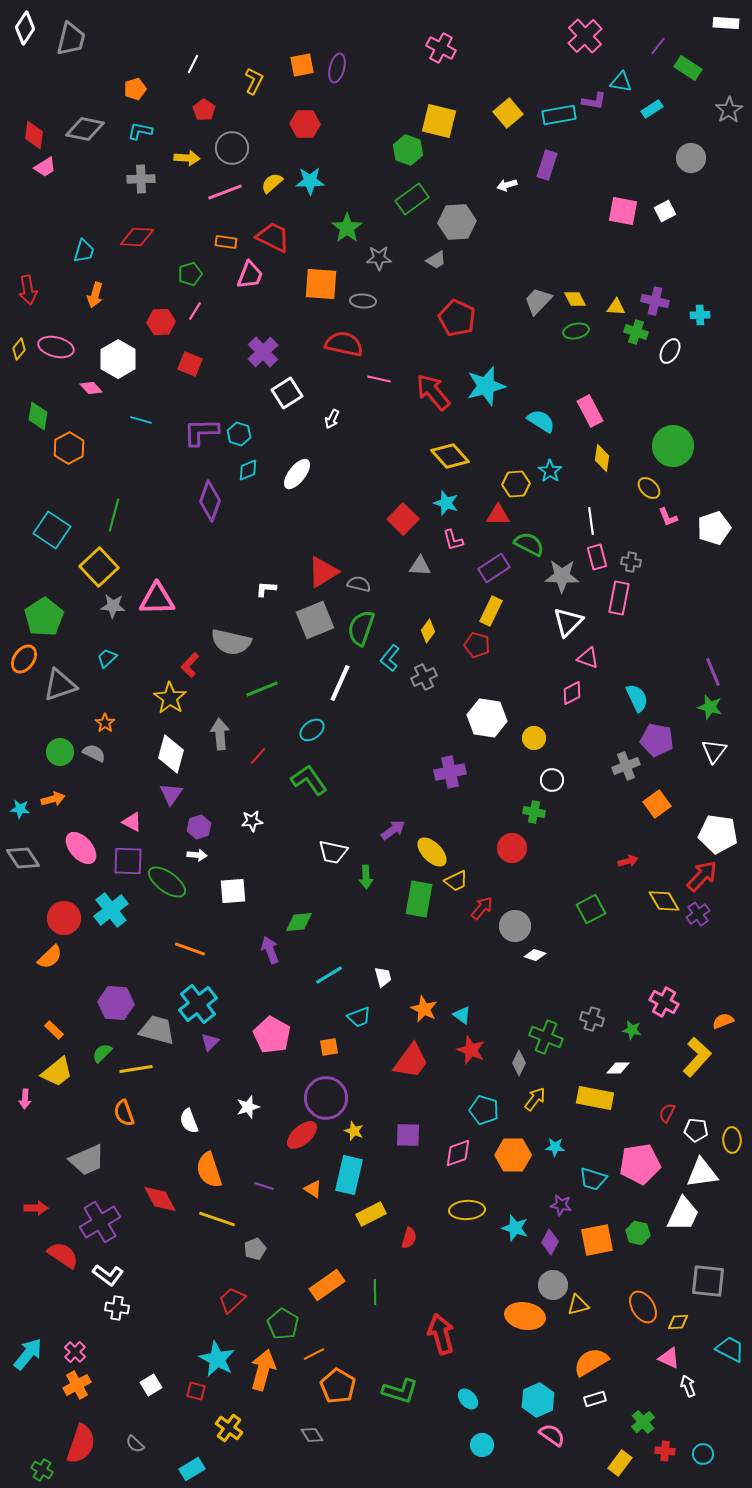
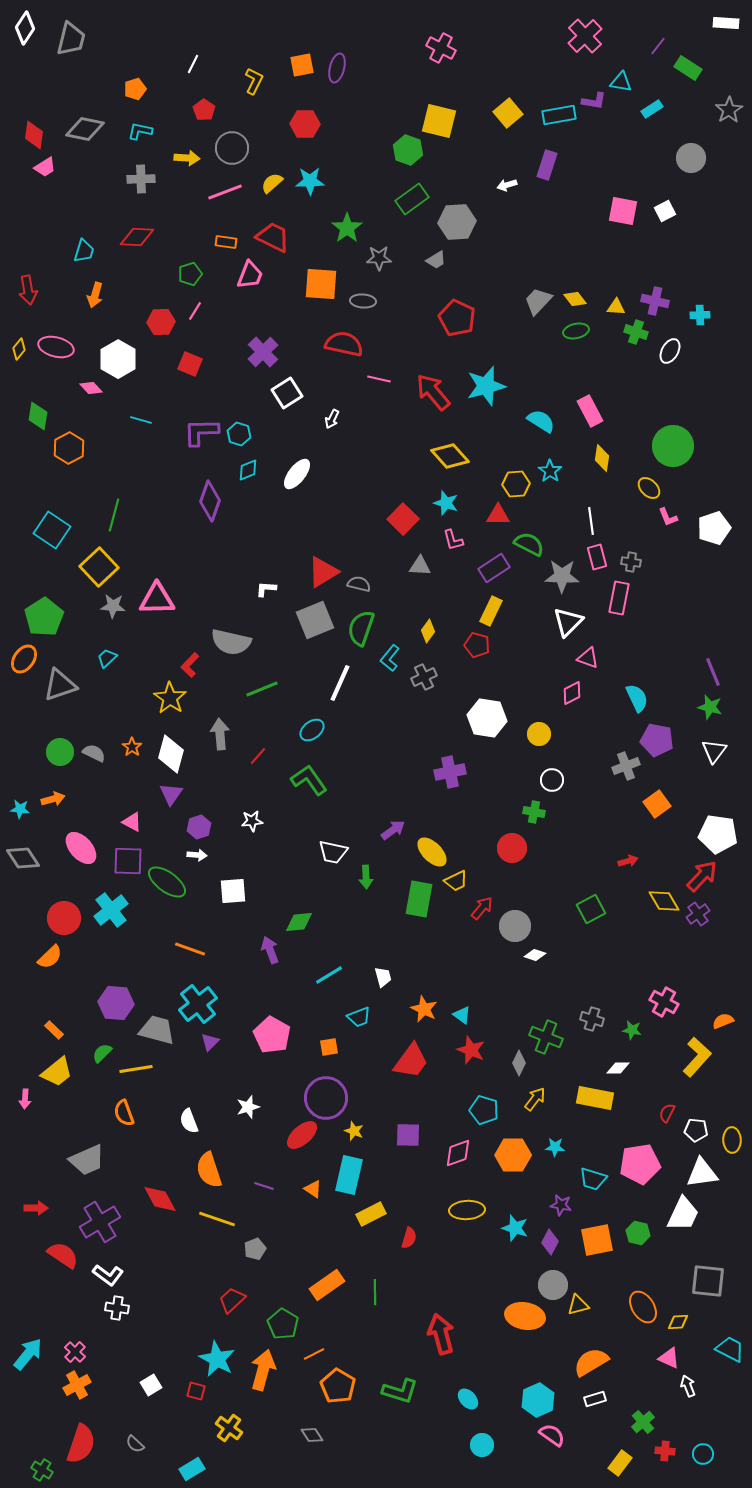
yellow diamond at (575, 299): rotated 10 degrees counterclockwise
orange star at (105, 723): moved 27 px right, 24 px down
yellow circle at (534, 738): moved 5 px right, 4 px up
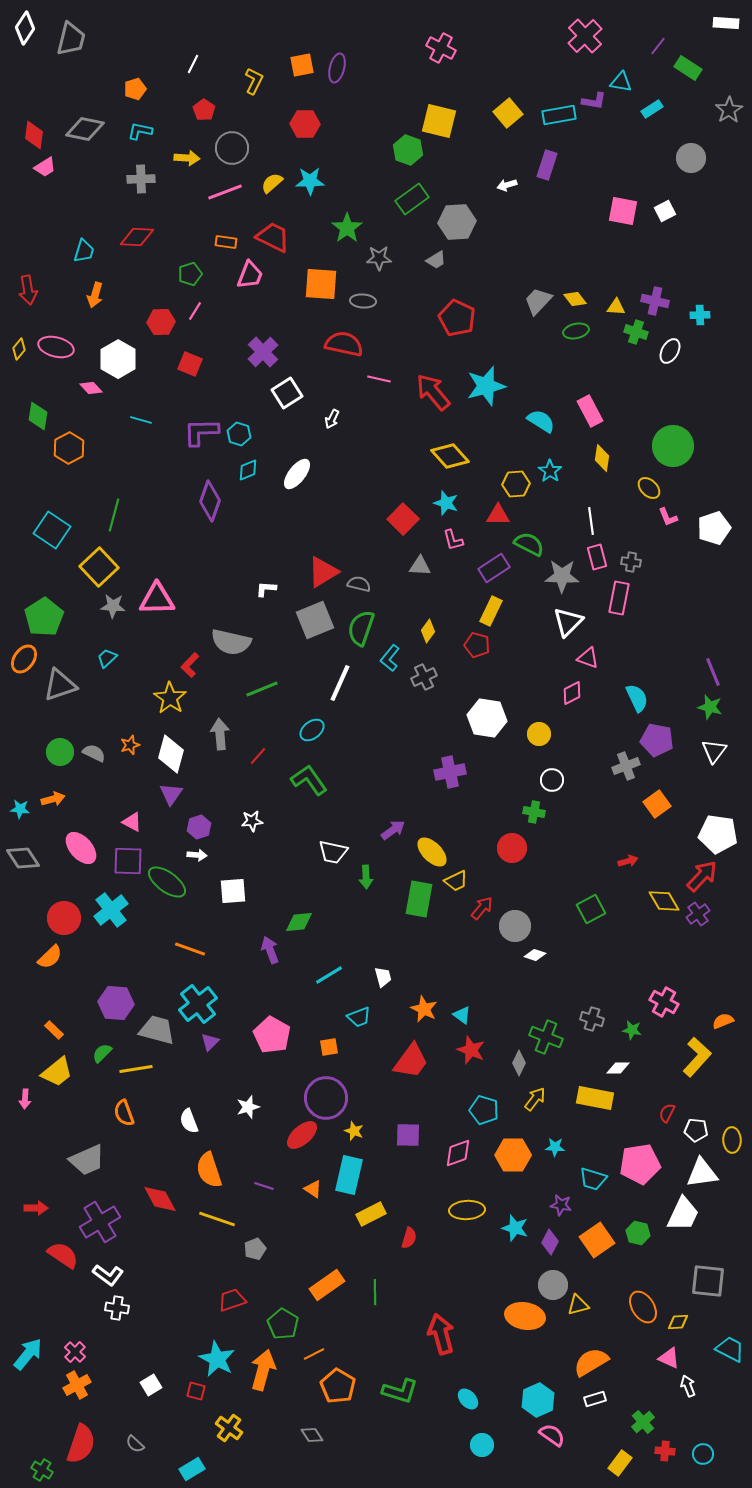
orange star at (132, 747): moved 2 px left, 2 px up; rotated 18 degrees clockwise
orange square at (597, 1240): rotated 24 degrees counterclockwise
red trapezoid at (232, 1300): rotated 24 degrees clockwise
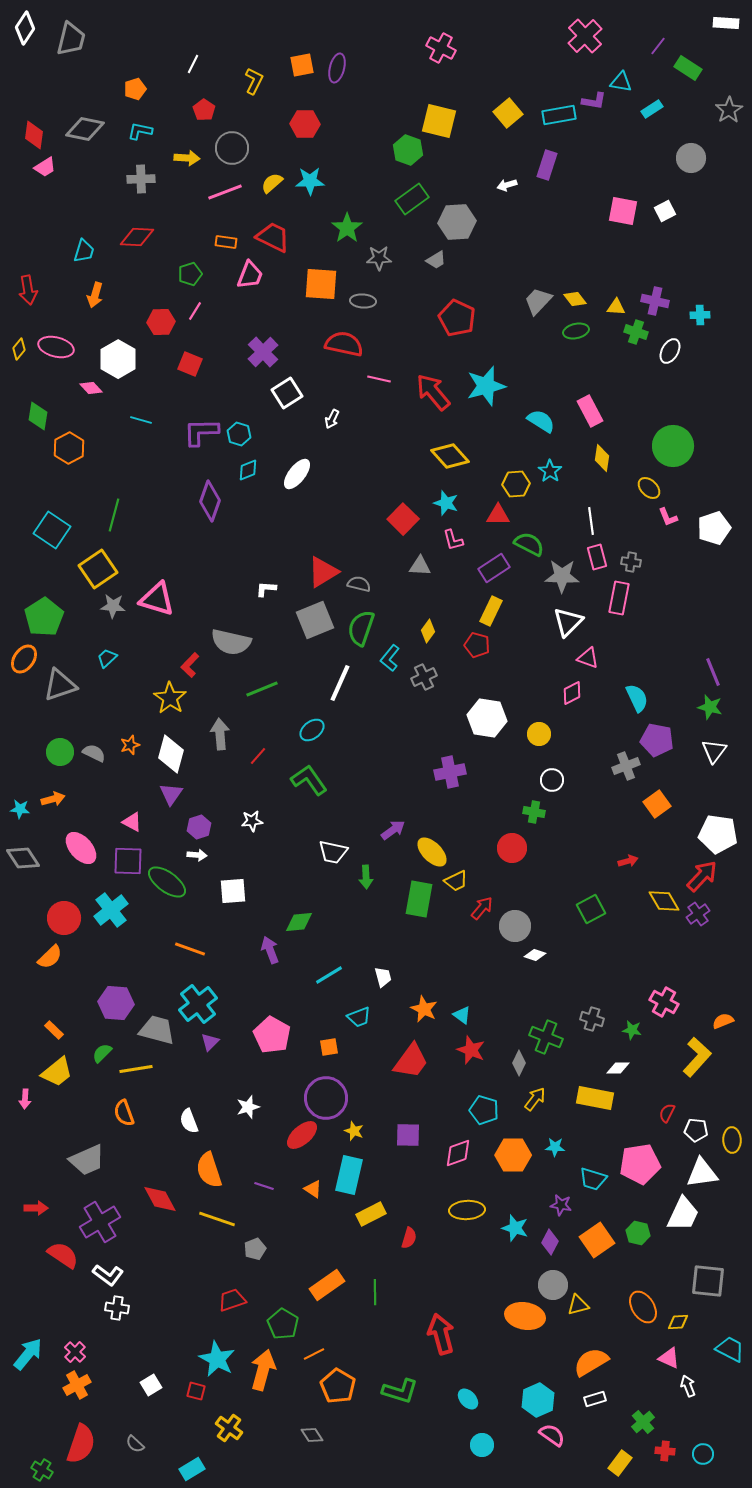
yellow square at (99, 567): moved 1 px left, 2 px down; rotated 9 degrees clockwise
pink triangle at (157, 599): rotated 18 degrees clockwise
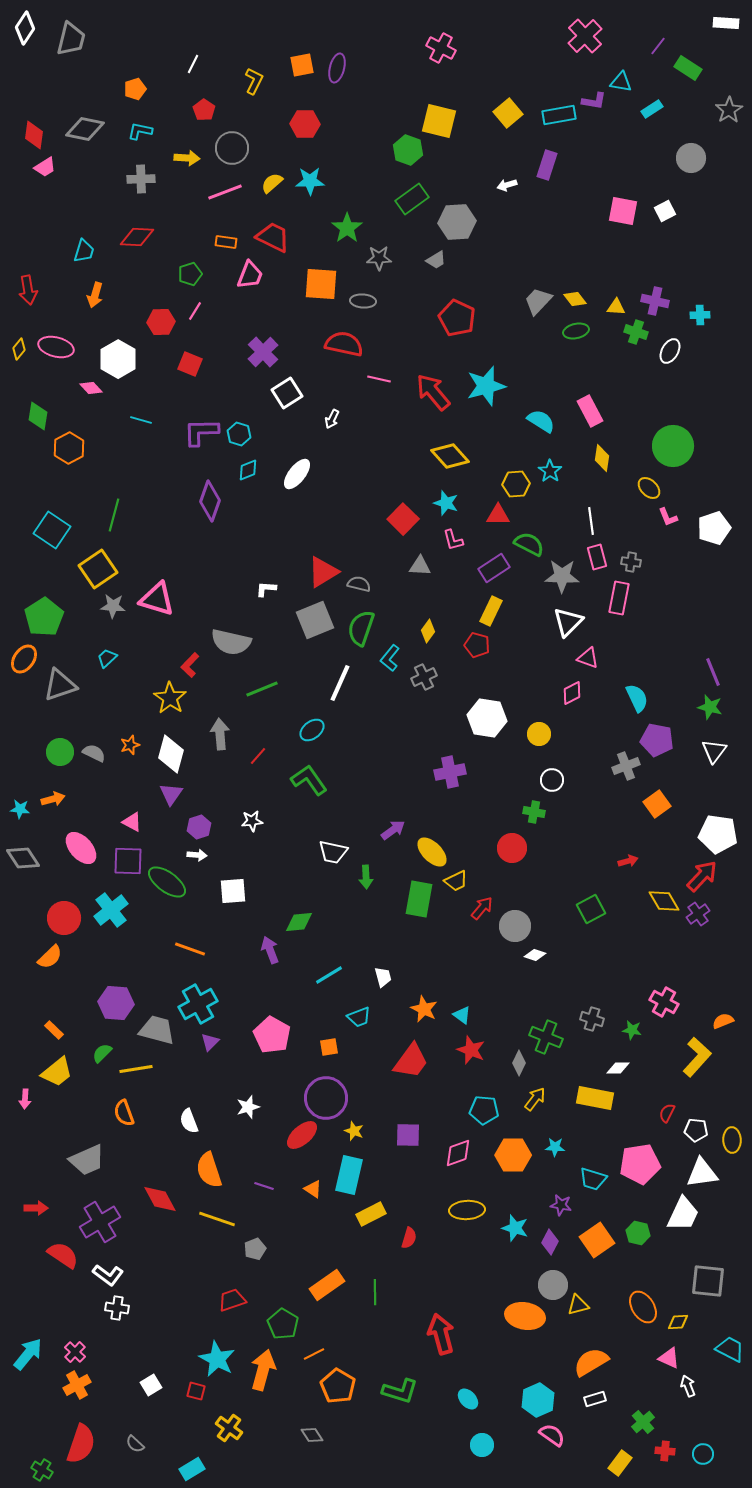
cyan cross at (198, 1004): rotated 9 degrees clockwise
cyan pentagon at (484, 1110): rotated 12 degrees counterclockwise
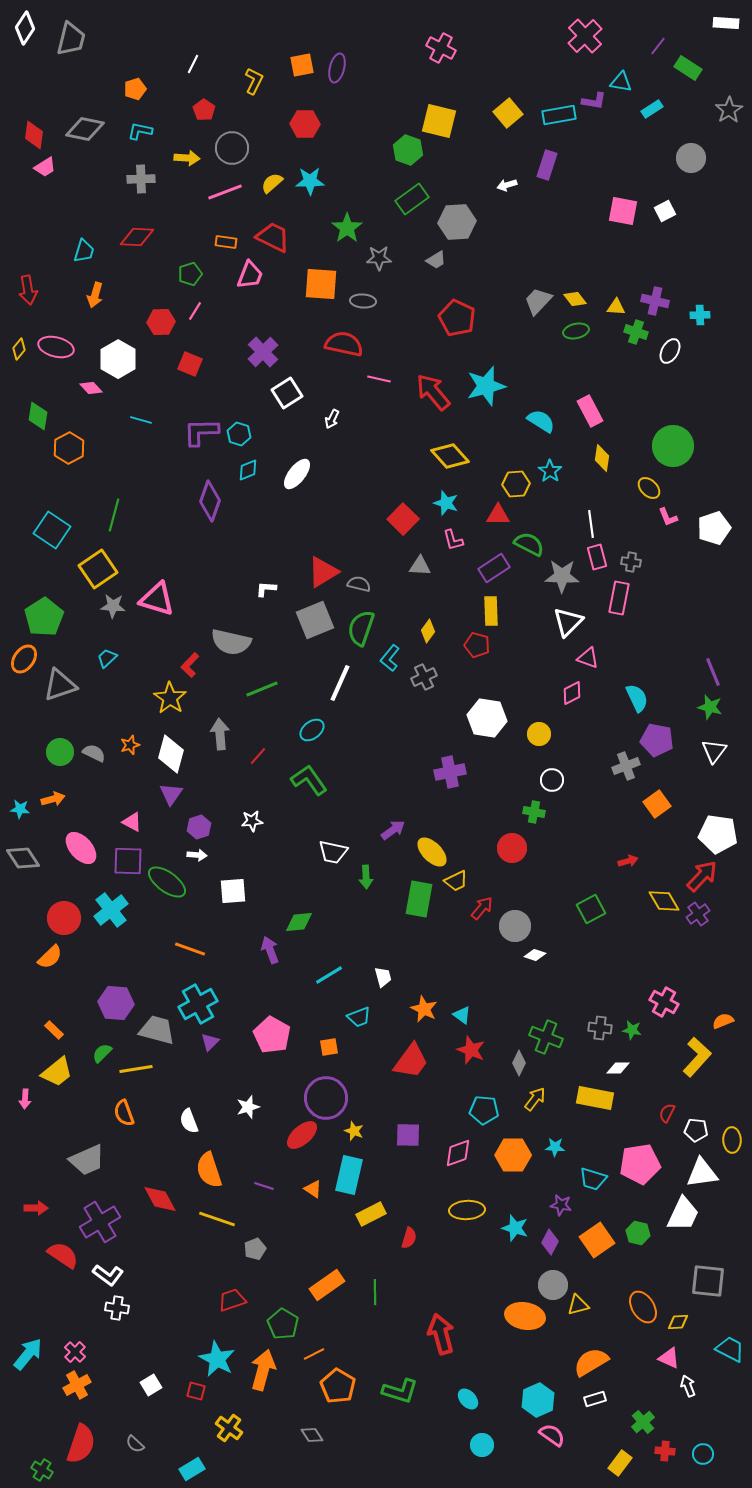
white line at (591, 521): moved 3 px down
yellow rectangle at (491, 611): rotated 28 degrees counterclockwise
gray cross at (592, 1019): moved 8 px right, 9 px down; rotated 10 degrees counterclockwise
